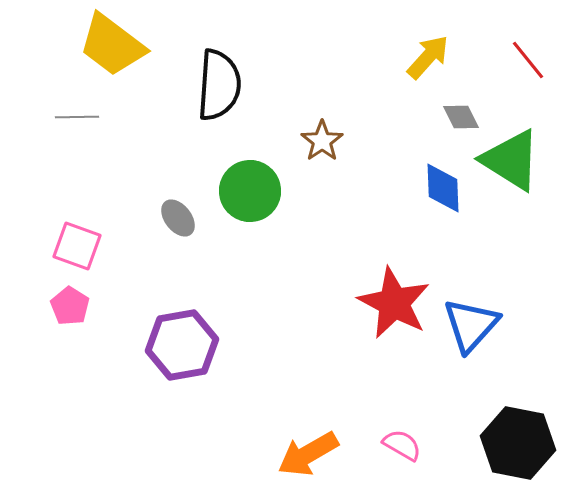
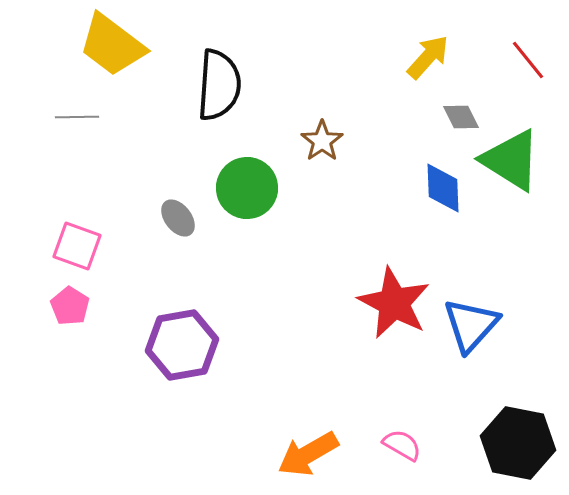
green circle: moved 3 px left, 3 px up
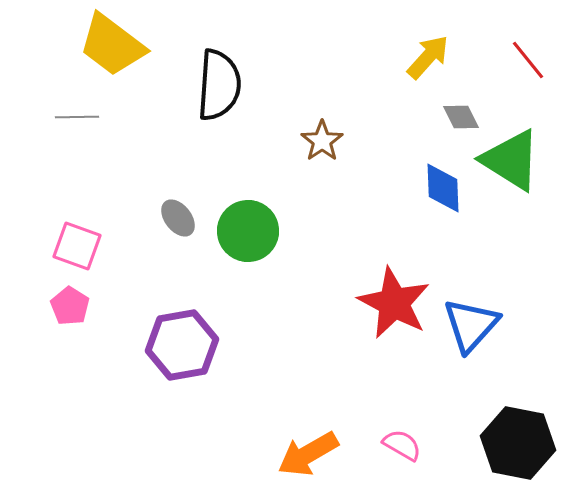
green circle: moved 1 px right, 43 px down
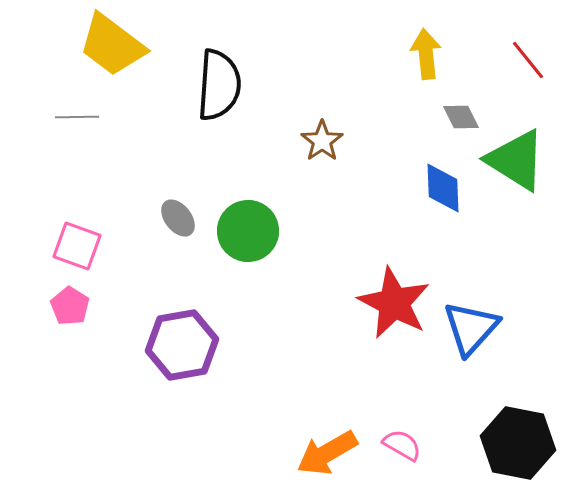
yellow arrow: moved 2 px left, 3 px up; rotated 48 degrees counterclockwise
green triangle: moved 5 px right
blue triangle: moved 3 px down
orange arrow: moved 19 px right, 1 px up
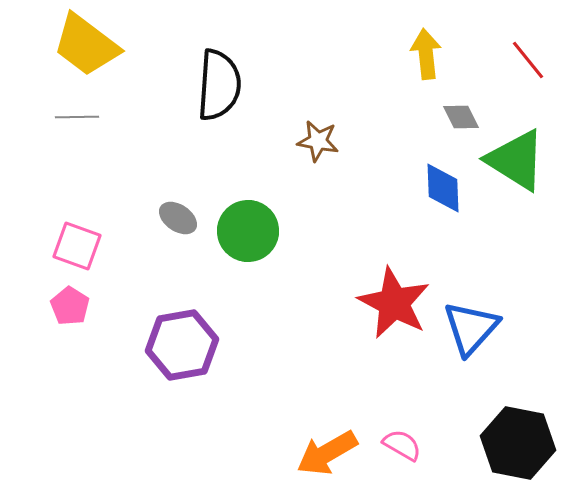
yellow trapezoid: moved 26 px left
brown star: moved 4 px left; rotated 27 degrees counterclockwise
gray ellipse: rotated 18 degrees counterclockwise
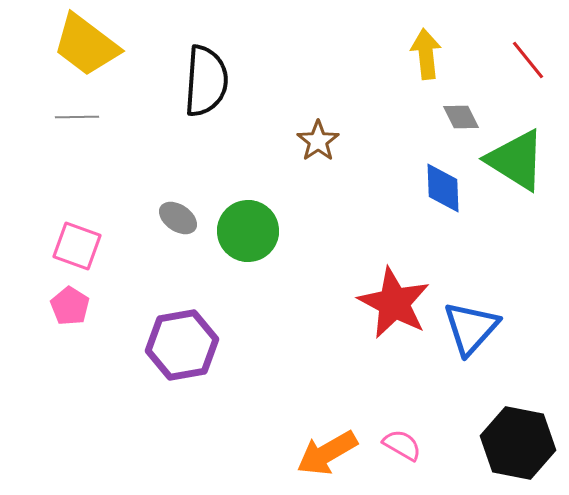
black semicircle: moved 13 px left, 4 px up
brown star: rotated 27 degrees clockwise
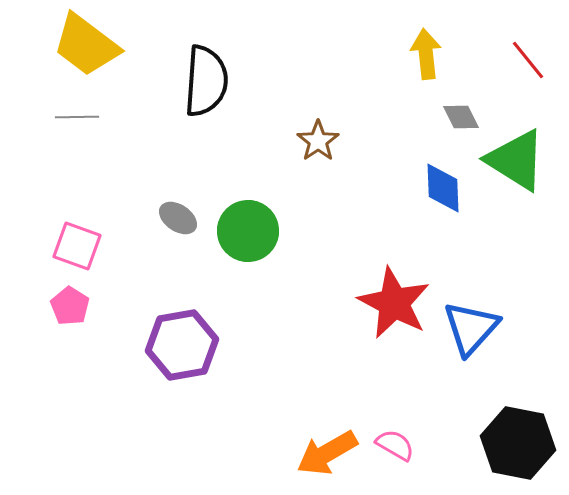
pink semicircle: moved 7 px left
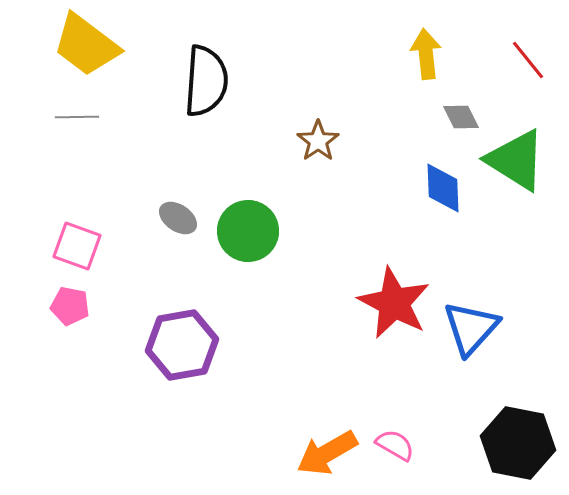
pink pentagon: rotated 21 degrees counterclockwise
